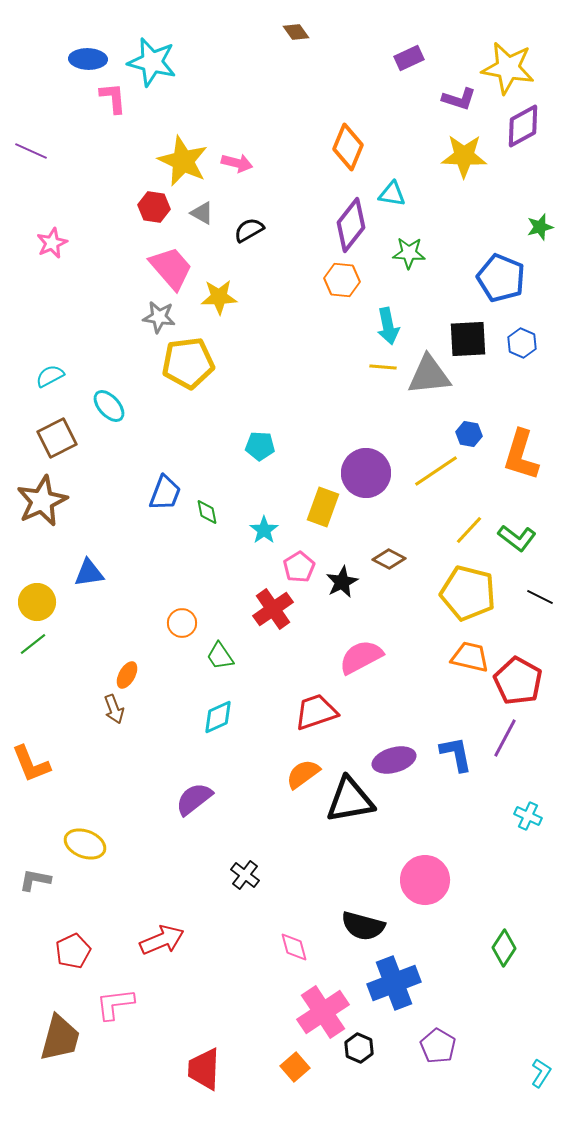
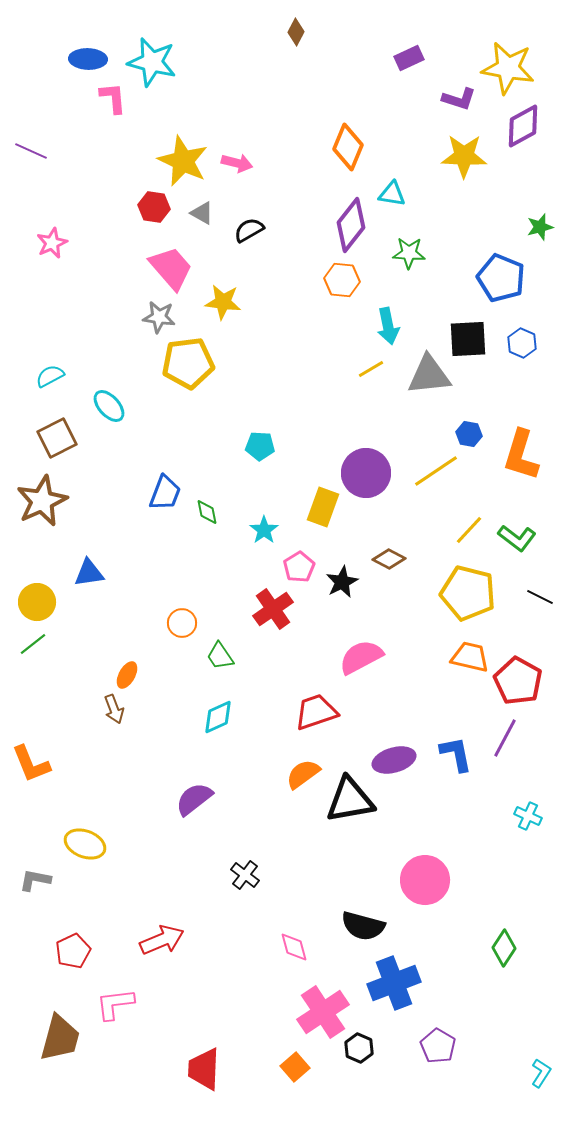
brown diamond at (296, 32): rotated 64 degrees clockwise
yellow star at (219, 297): moved 4 px right, 5 px down; rotated 9 degrees clockwise
yellow line at (383, 367): moved 12 px left, 2 px down; rotated 36 degrees counterclockwise
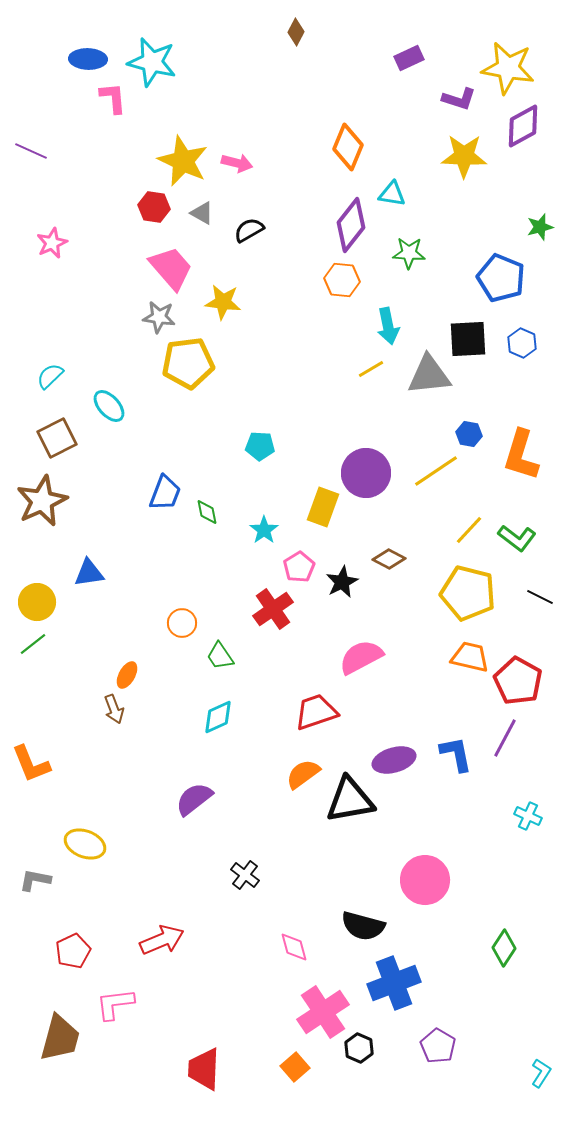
cyan semicircle at (50, 376): rotated 16 degrees counterclockwise
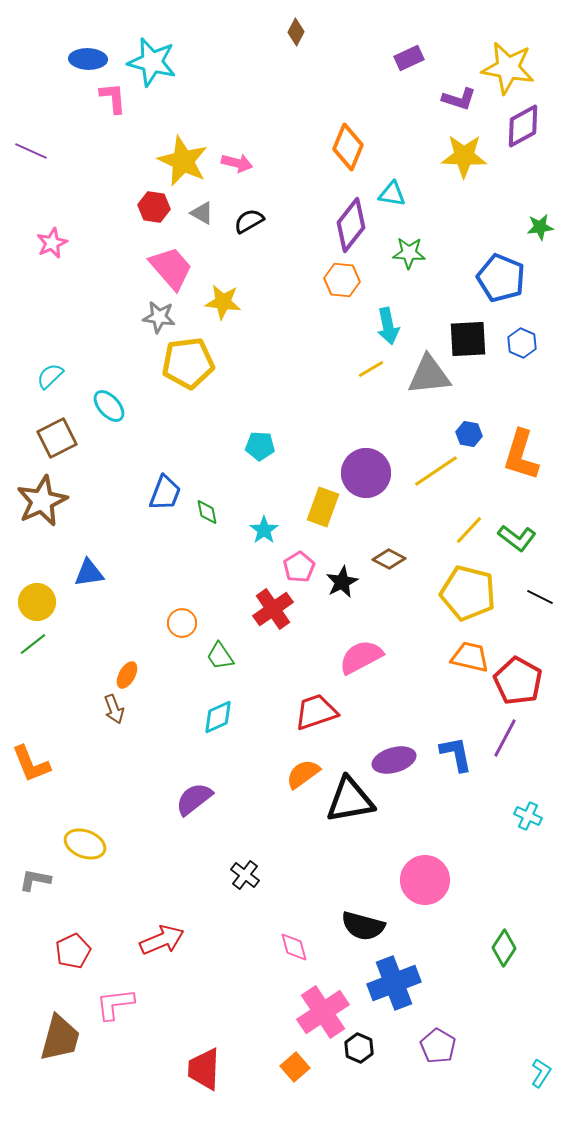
green star at (540, 227): rotated 8 degrees clockwise
black semicircle at (249, 230): moved 9 px up
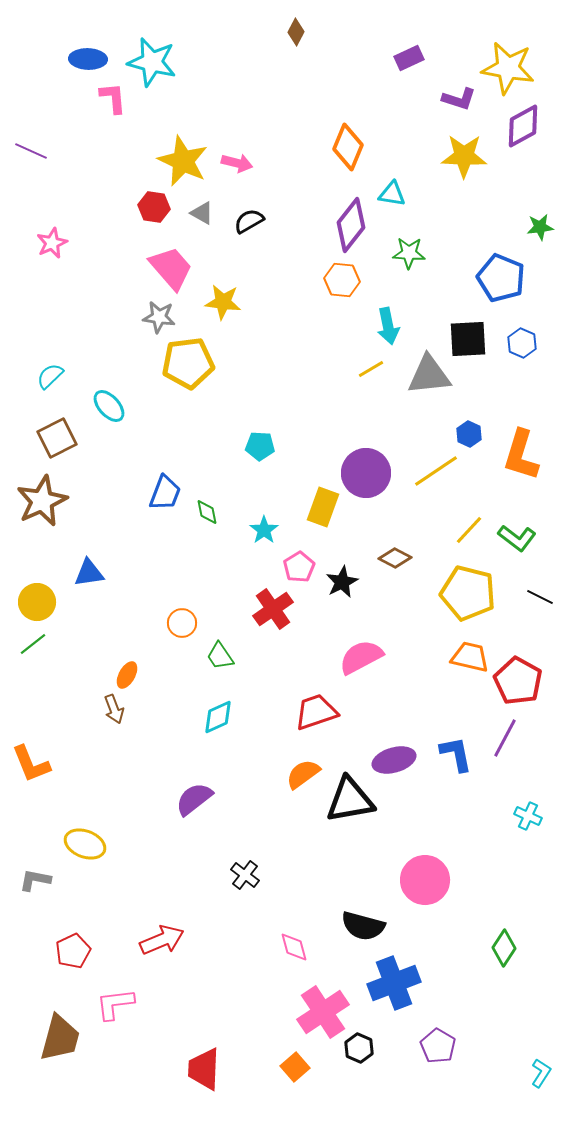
blue hexagon at (469, 434): rotated 15 degrees clockwise
brown diamond at (389, 559): moved 6 px right, 1 px up
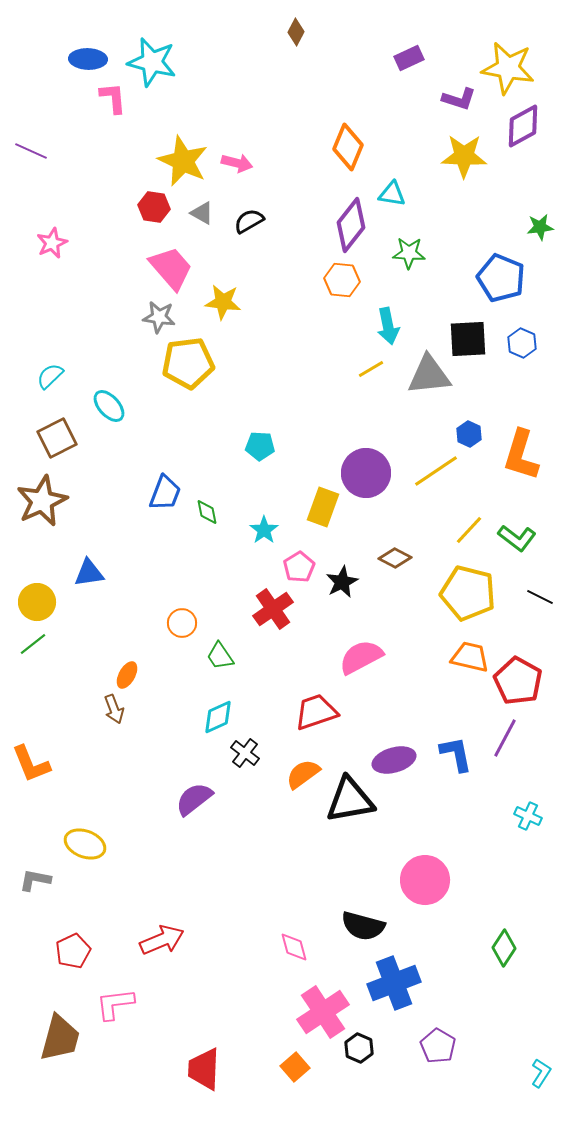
black cross at (245, 875): moved 122 px up
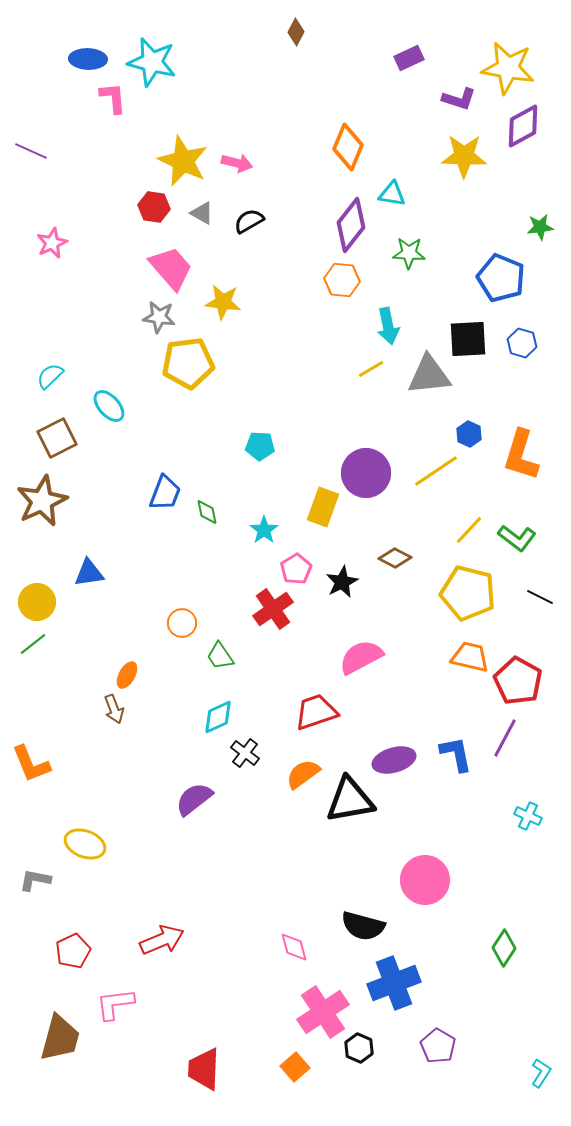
blue hexagon at (522, 343): rotated 8 degrees counterclockwise
pink pentagon at (299, 567): moved 3 px left, 2 px down
